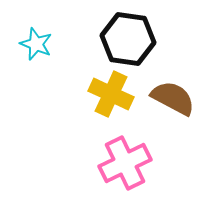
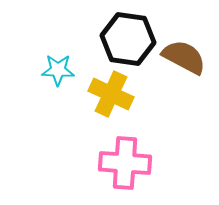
cyan star: moved 22 px right, 26 px down; rotated 20 degrees counterclockwise
brown semicircle: moved 11 px right, 41 px up
pink cross: rotated 30 degrees clockwise
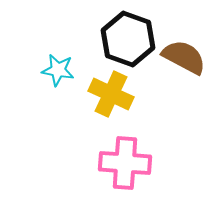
black hexagon: rotated 12 degrees clockwise
cyan star: rotated 8 degrees clockwise
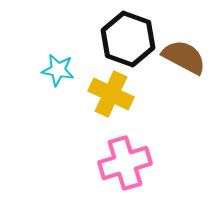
pink cross: rotated 21 degrees counterclockwise
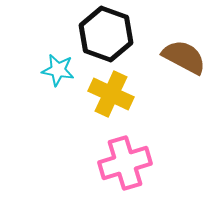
black hexagon: moved 22 px left, 5 px up
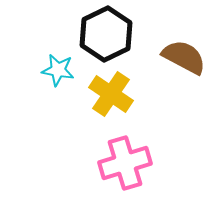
black hexagon: rotated 14 degrees clockwise
yellow cross: rotated 9 degrees clockwise
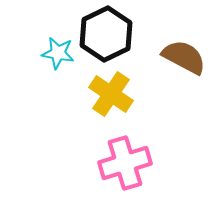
cyan star: moved 17 px up
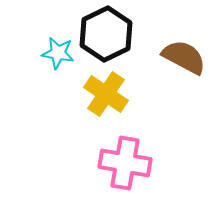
yellow cross: moved 5 px left
pink cross: rotated 27 degrees clockwise
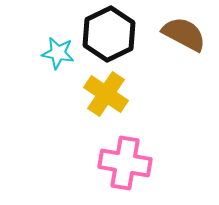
black hexagon: moved 3 px right
brown semicircle: moved 23 px up
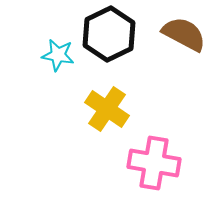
cyan star: moved 2 px down
yellow cross: moved 1 px right, 15 px down
pink cross: moved 29 px right
